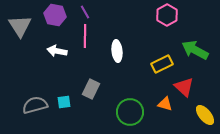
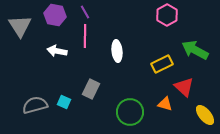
cyan square: rotated 32 degrees clockwise
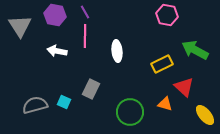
pink hexagon: rotated 20 degrees counterclockwise
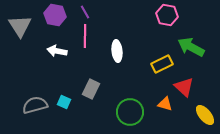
green arrow: moved 4 px left, 3 px up
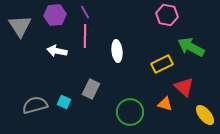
purple hexagon: rotated 15 degrees counterclockwise
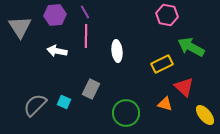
gray triangle: moved 1 px down
pink line: moved 1 px right
gray semicircle: rotated 30 degrees counterclockwise
green circle: moved 4 px left, 1 px down
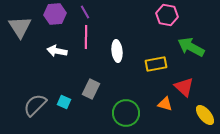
purple hexagon: moved 1 px up
pink line: moved 1 px down
yellow rectangle: moved 6 px left; rotated 15 degrees clockwise
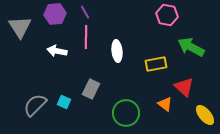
orange triangle: rotated 21 degrees clockwise
